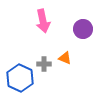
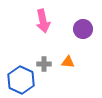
orange triangle: moved 3 px right, 4 px down; rotated 16 degrees counterclockwise
blue hexagon: moved 1 px right, 2 px down
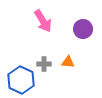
pink arrow: rotated 20 degrees counterclockwise
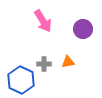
orange triangle: rotated 16 degrees counterclockwise
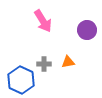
purple circle: moved 4 px right, 1 px down
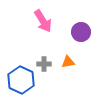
purple circle: moved 6 px left, 2 px down
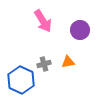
purple circle: moved 1 px left, 2 px up
gray cross: rotated 16 degrees counterclockwise
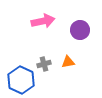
pink arrow: rotated 70 degrees counterclockwise
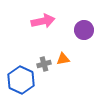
purple circle: moved 4 px right
orange triangle: moved 5 px left, 3 px up
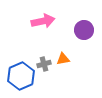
blue hexagon: moved 4 px up; rotated 12 degrees clockwise
